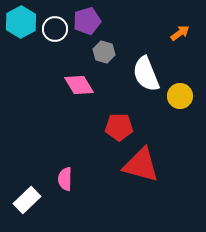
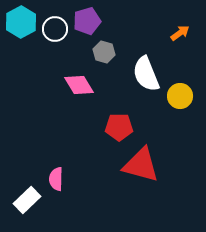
pink semicircle: moved 9 px left
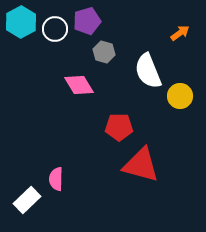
white semicircle: moved 2 px right, 3 px up
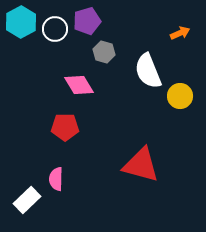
orange arrow: rotated 12 degrees clockwise
red pentagon: moved 54 px left
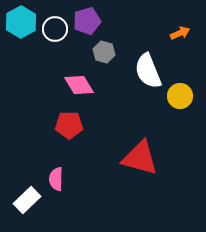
red pentagon: moved 4 px right, 2 px up
red triangle: moved 1 px left, 7 px up
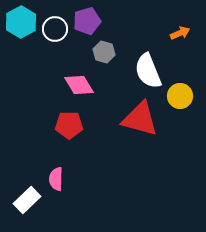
red triangle: moved 39 px up
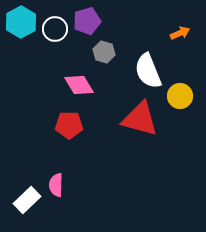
pink semicircle: moved 6 px down
